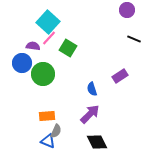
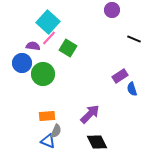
purple circle: moved 15 px left
blue semicircle: moved 40 px right
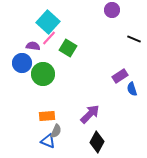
black diamond: rotated 55 degrees clockwise
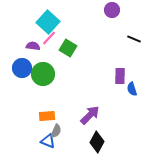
blue circle: moved 5 px down
purple rectangle: rotated 56 degrees counterclockwise
purple arrow: moved 1 px down
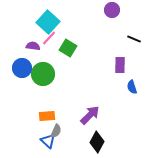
purple rectangle: moved 11 px up
blue semicircle: moved 2 px up
blue triangle: rotated 21 degrees clockwise
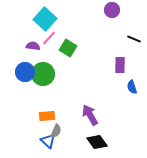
cyan square: moved 3 px left, 3 px up
blue circle: moved 3 px right, 4 px down
purple arrow: rotated 75 degrees counterclockwise
black diamond: rotated 65 degrees counterclockwise
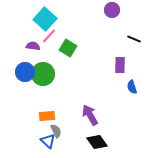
pink line: moved 2 px up
gray semicircle: rotated 48 degrees counterclockwise
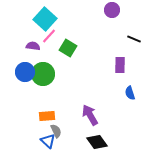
blue semicircle: moved 2 px left, 6 px down
